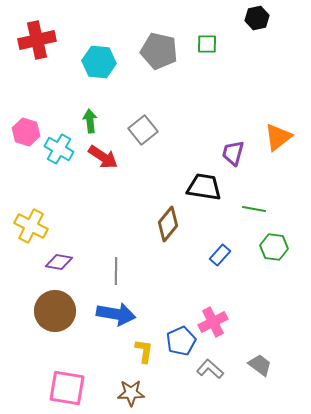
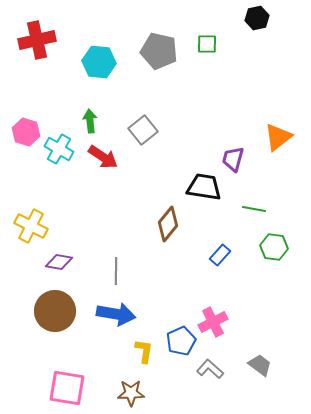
purple trapezoid: moved 6 px down
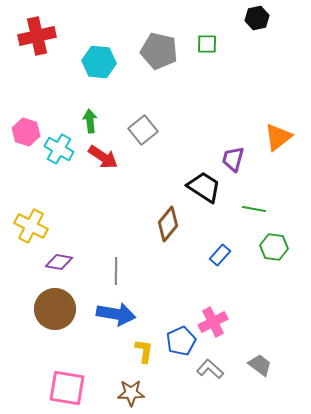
red cross: moved 4 px up
black trapezoid: rotated 24 degrees clockwise
brown circle: moved 2 px up
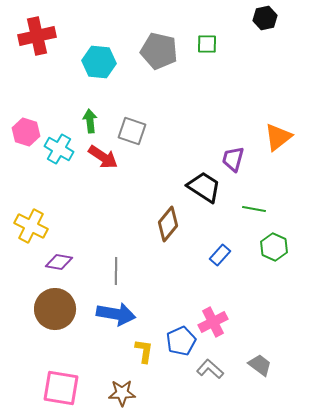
black hexagon: moved 8 px right
gray square: moved 11 px left, 1 px down; rotated 32 degrees counterclockwise
green hexagon: rotated 16 degrees clockwise
pink square: moved 6 px left
brown star: moved 9 px left
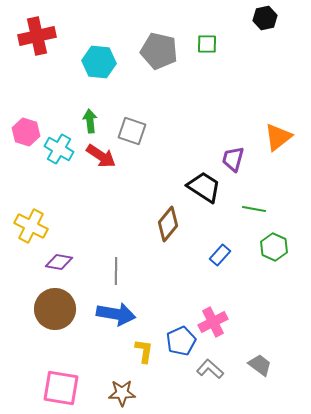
red arrow: moved 2 px left, 1 px up
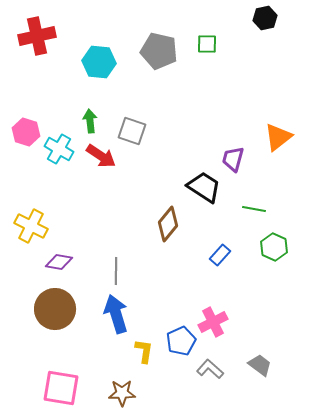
blue arrow: rotated 117 degrees counterclockwise
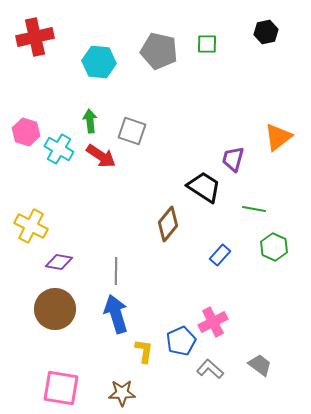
black hexagon: moved 1 px right, 14 px down
red cross: moved 2 px left, 1 px down
